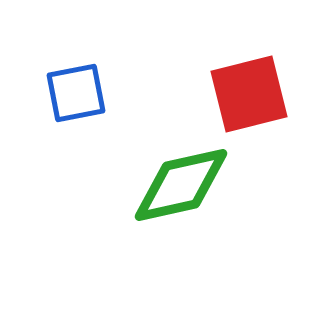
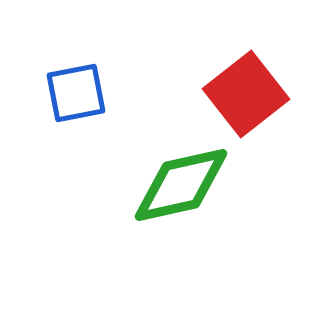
red square: moved 3 px left; rotated 24 degrees counterclockwise
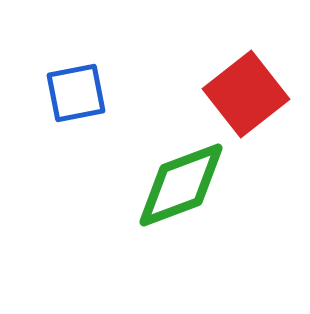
green diamond: rotated 8 degrees counterclockwise
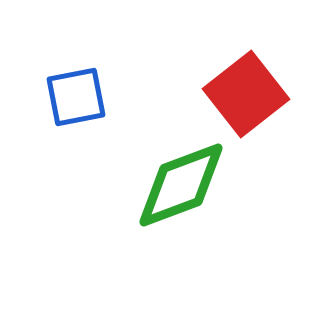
blue square: moved 4 px down
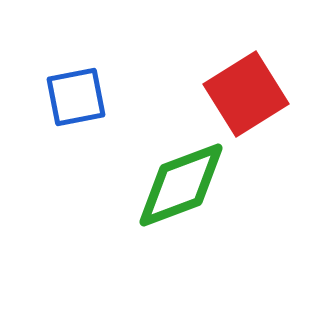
red square: rotated 6 degrees clockwise
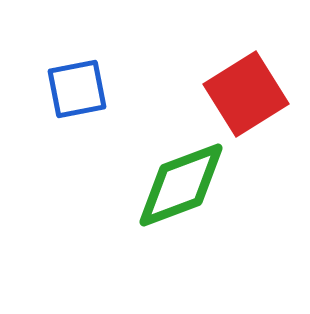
blue square: moved 1 px right, 8 px up
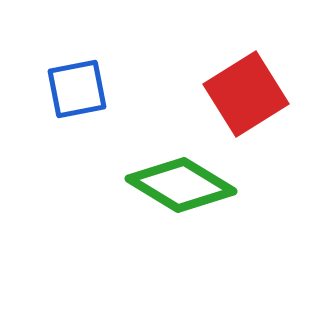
green diamond: rotated 52 degrees clockwise
